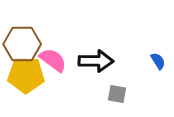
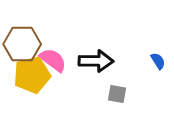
yellow pentagon: moved 6 px right; rotated 15 degrees counterclockwise
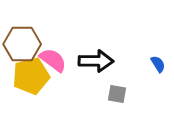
blue semicircle: moved 3 px down
yellow pentagon: moved 1 px left, 1 px down
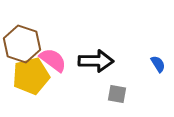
brown hexagon: rotated 18 degrees clockwise
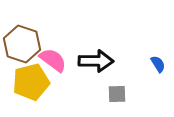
yellow pentagon: moved 6 px down
gray square: rotated 12 degrees counterclockwise
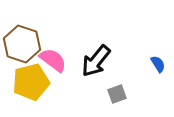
black arrow: rotated 128 degrees clockwise
gray square: rotated 18 degrees counterclockwise
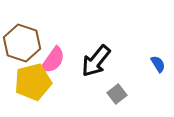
brown hexagon: moved 1 px up
pink semicircle: rotated 88 degrees clockwise
yellow pentagon: moved 2 px right
gray square: rotated 18 degrees counterclockwise
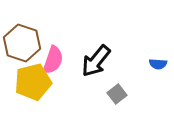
pink semicircle: rotated 16 degrees counterclockwise
blue semicircle: rotated 126 degrees clockwise
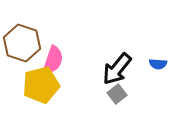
black arrow: moved 21 px right, 8 px down
yellow pentagon: moved 8 px right, 3 px down
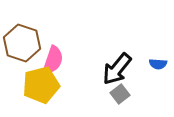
gray square: moved 3 px right
